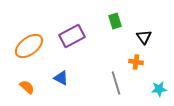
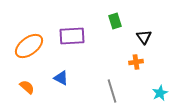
purple rectangle: rotated 25 degrees clockwise
orange cross: rotated 16 degrees counterclockwise
gray line: moved 4 px left, 8 px down
cyan star: moved 1 px right, 4 px down; rotated 21 degrees counterclockwise
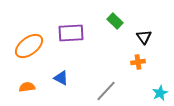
green rectangle: rotated 28 degrees counterclockwise
purple rectangle: moved 1 px left, 3 px up
orange cross: moved 2 px right
orange semicircle: rotated 49 degrees counterclockwise
gray line: moved 6 px left; rotated 60 degrees clockwise
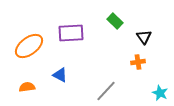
blue triangle: moved 1 px left, 3 px up
cyan star: rotated 21 degrees counterclockwise
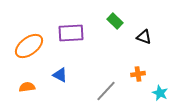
black triangle: rotated 35 degrees counterclockwise
orange cross: moved 12 px down
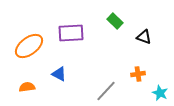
blue triangle: moved 1 px left, 1 px up
